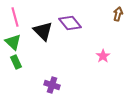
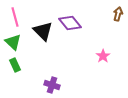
green rectangle: moved 1 px left, 3 px down
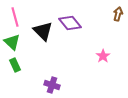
green triangle: moved 1 px left
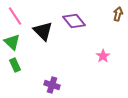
pink line: moved 1 px up; rotated 18 degrees counterclockwise
purple diamond: moved 4 px right, 2 px up
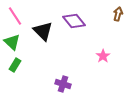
green rectangle: rotated 56 degrees clockwise
purple cross: moved 11 px right, 1 px up
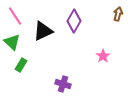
purple diamond: rotated 70 degrees clockwise
black triangle: rotated 50 degrees clockwise
green rectangle: moved 6 px right
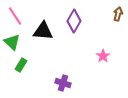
black triangle: rotated 30 degrees clockwise
purple cross: moved 1 px up
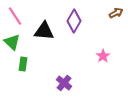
brown arrow: moved 2 px left, 1 px up; rotated 48 degrees clockwise
black triangle: moved 1 px right
green rectangle: moved 2 px right, 1 px up; rotated 24 degrees counterclockwise
purple cross: moved 1 px right; rotated 21 degrees clockwise
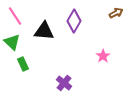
green rectangle: rotated 32 degrees counterclockwise
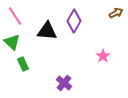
black triangle: moved 3 px right
